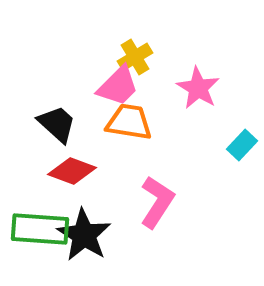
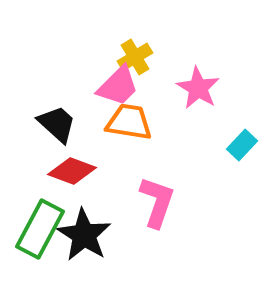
pink L-shape: rotated 14 degrees counterclockwise
green rectangle: rotated 66 degrees counterclockwise
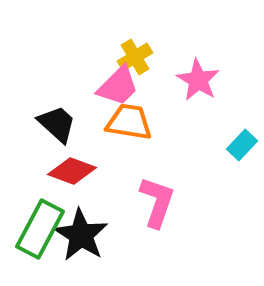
pink star: moved 8 px up
black star: moved 3 px left
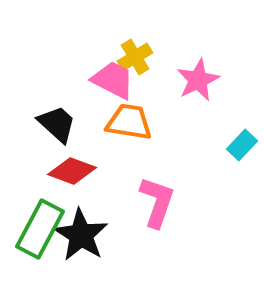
pink star: rotated 15 degrees clockwise
pink trapezoid: moved 5 px left, 6 px up; rotated 108 degrees counterclockwise
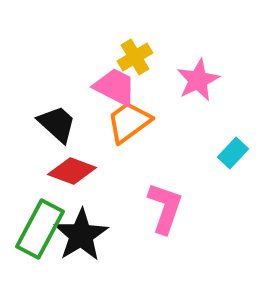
pink trapezoid: moved 2 px right, 7 px down
orange trapezoid: rotated 45 degrees counterclockwise
cyan rectangle: moved 9 px left, 8 px down
pink L-shape: moved 8 px right, 6 px down
black star: rotated 8 degrees clockwise
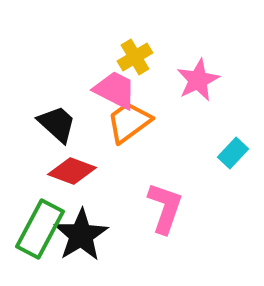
pink trapezoid: moved 3 px down
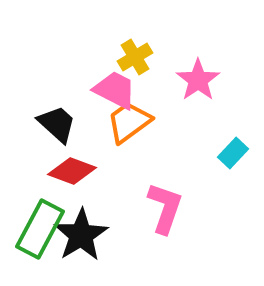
pink star: rotated 9 degrees counterclockwise
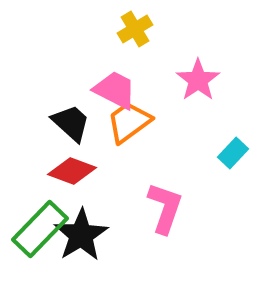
yellow cross: moved 28 px up
black trapezoid: moved 14 px right, 1 px up
green rectangle: rotated 16 degrees clockwise
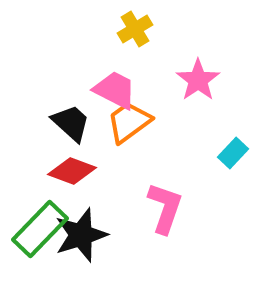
black star: rotated 14 degrees clockwise
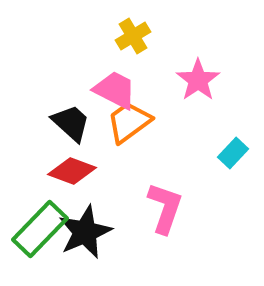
yellow cross: moved 2 px left, 7 px down
black star: moved 4 px right, 3 px up; rotated 6 degrees counterclockwise
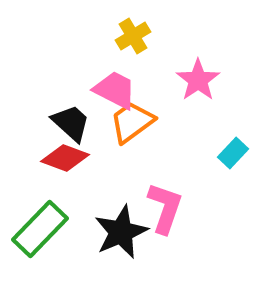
orange trapezoid: moved 3 px right
red diamond: moved 7 px left, 13 px up
black star: moved 36 px right
